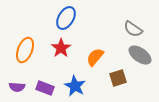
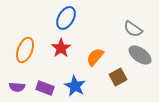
brown square: moved 1 px up; rotated 12 degrees counterclockwise
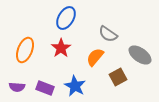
gray semicircle: moved 25 px left, 5 px down
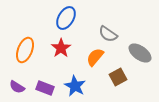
gray ellipse: moved 2 px up
purple semicircle: rotated 28 degrees clockwise
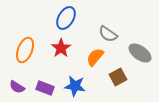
blue star: rotated 20 degrees counterclockwise
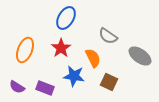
gray semicircle: moved 2 px down
gray ellipse: moved 3 px down
orange semicircle: moved 2 px left, 1 px down; rotated 114 degrees clockwise
brown square: moved 9 px left, 5 px down; rotated 36 degrees counterclockwise
blue star: moved 1 px left, 10 px up
